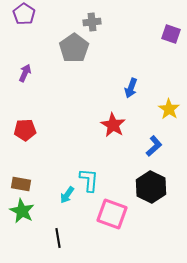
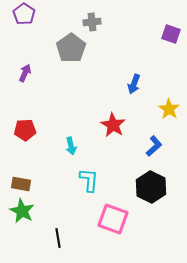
gray pentagon: moved 3 px left
blue arrow: moved 3 px right, 4 px up
cyan arrow: moved 4 px right, 49 px up; rotated 48 degrees counterclockwise
pink square: moved 1 px right, 5 px down
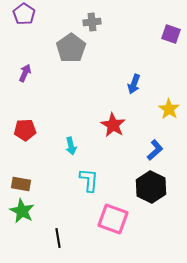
blue L-shape: moved 1 px right, 4 px down
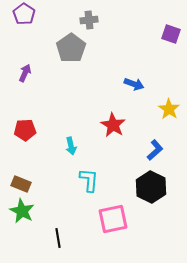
gray cross: moved 3 px left, 2 px up
blue arrow: rotated 90 degrees counterclockwise
brown rectangle: rotated 12 degrees clockwise
pink square: rotated 32 degrees counterclockwise
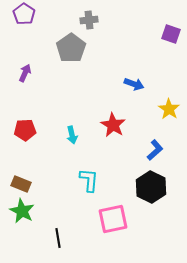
cyan arrow: moved 1 px right, 11 px up
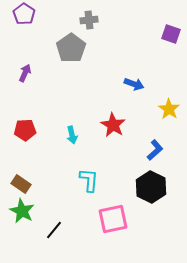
brown rectangle: rotated 12 degrees clockwise
black line: moved 4 px left, 8 px up; rotated 48 degrees clockwise
